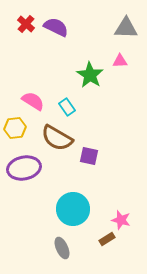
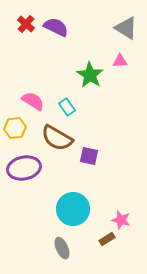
gray triangle: rotated 30 degrees clockwise
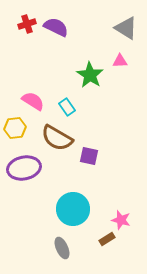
red cross: moved 1 px right; rotated 30 degrees clockwise
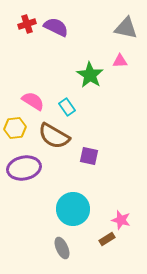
gray triangle: rotated 20 degrees counterclockwise
brown semicircle: moved 3 px left, 2 px up
